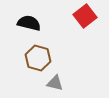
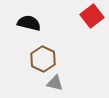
red square: moved 7 px right
brown hexagon: moved 5 px right, 1 px down; rotated 10 degrees clockwise
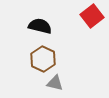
black semicircle: moved 11 px right, 3 px down
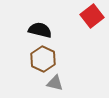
black semicircle: moved 4 px down
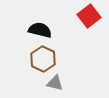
red square: moved 3 px left
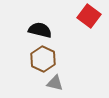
red square: rotated 15 degrees counterclockwise
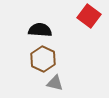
black semicircle: rotated 10 degrees counterclockwise
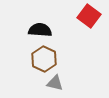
brown hexagon: moved 1 px right
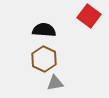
black semicircle: moved 4 px right
gray triangle: rotated 24 degrees counterclockwise
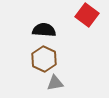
red square: moved 2 px left, 1 px up
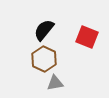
red square: moved 22 px down; rotated 15 degrees counterclockwise
black semicircle: rotated 55 degrees counterclockwise
